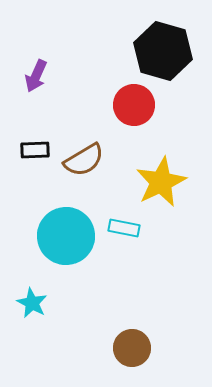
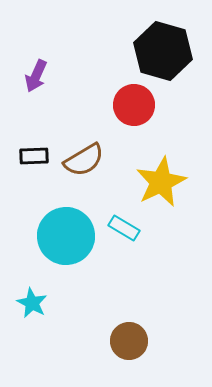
black rectangle: moved 1 px left, 6 px down
cyan rectangle: rotated 20 degrees clockwise
brown circle: moved 3 px left, 7 px up
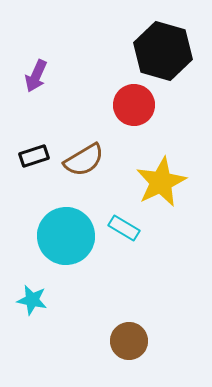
black rectangle: rotated 16 degrees counterclockwise
cyan star: moved 3 px up; rotated 16 degrees counterclockwise
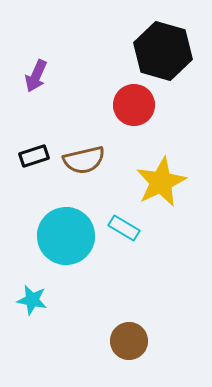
brown semicircle: rotated 18 degrees clockwise
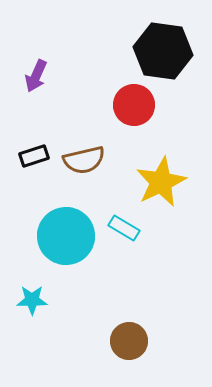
black hexagon: rotated 8 degrees counterclockwise
cyan star: rotated 12 degrees counterclockwise
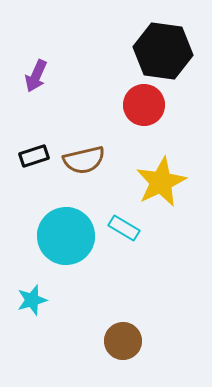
red circle: moved 10 px right
cyan star: rotated 16 degrees counterclockwise
brown circle: moved 6 px left
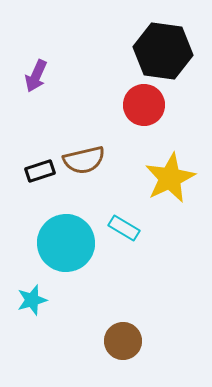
black rectangle: moved 6 px right, 15 px down
yellow star: moved 9 px right, 4 px up
cyan circle: moved 7 px down
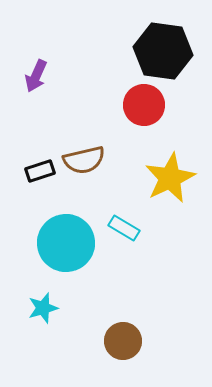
cyan star: moved 11 px right, 8 px down
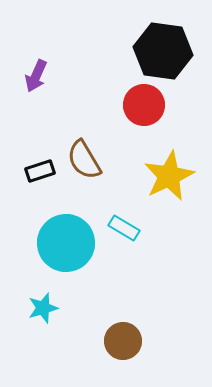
brown semicircle: rotated 72 degrees clockwise
yellow star: moved 1 px left, 2 px up
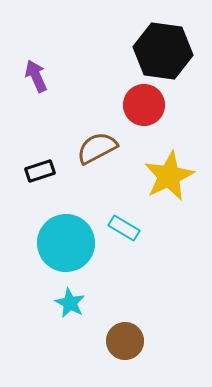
purple arrow: rotated 132 degrees clockwise
brown semicircle: moved 13 px right, 12 px up; rotated 93 degrees clockwise
cyan star: moved 27 px right, 5 px up; rotated 28 degrees counterclockwise
brown circle: moved 2 px right
